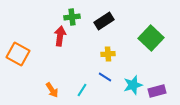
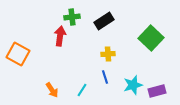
blue line: rotated 40 degrees clockwise
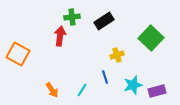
yellow cross: moved 9 px right, 1 px down; rotated 16 degrees counterclockwise
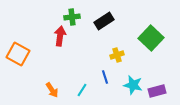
cyan star: rotated 30 degrees clockwise
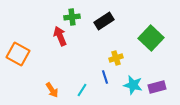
red arrow: rotated 30 degrees counterclockwise
yellow cross: moved 1 px left, 3 px down
purple rectangle: moved 4 px up
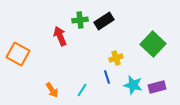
green cross: moved 8 px right, 3 px down
green square: moved 2 px right, 6 px down
blue line: moved 2 px right
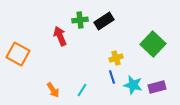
blue line: moved 5 px right
orange arrow: moved 1 px right
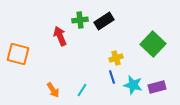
orange square: rotated 15 degrees counterclockwise
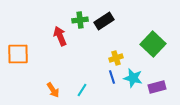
orange square: rotated 15 degrees counterclockwise
cyan star: moved 7 px up
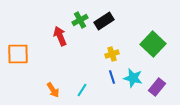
green cross: rotated 21 degrees counterclockwise
yellow cross: moved 4 px left, 4 px up
purple rectangle: rotated 36 degrees counterclockwise
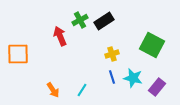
green square: moved 1 px left, 1 px down; rotated 15 degrees counterclockwise
